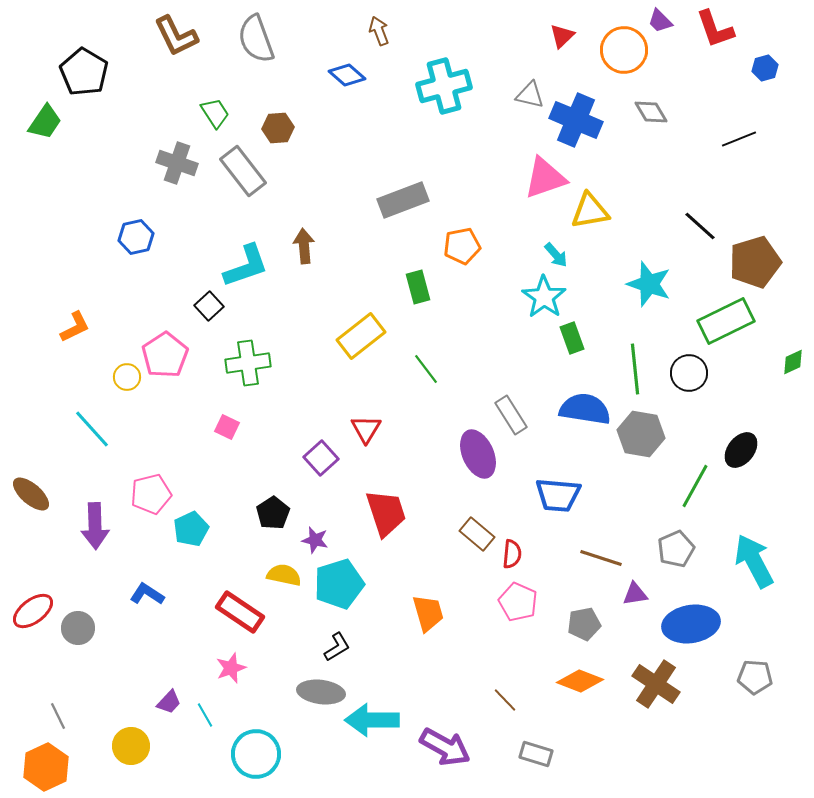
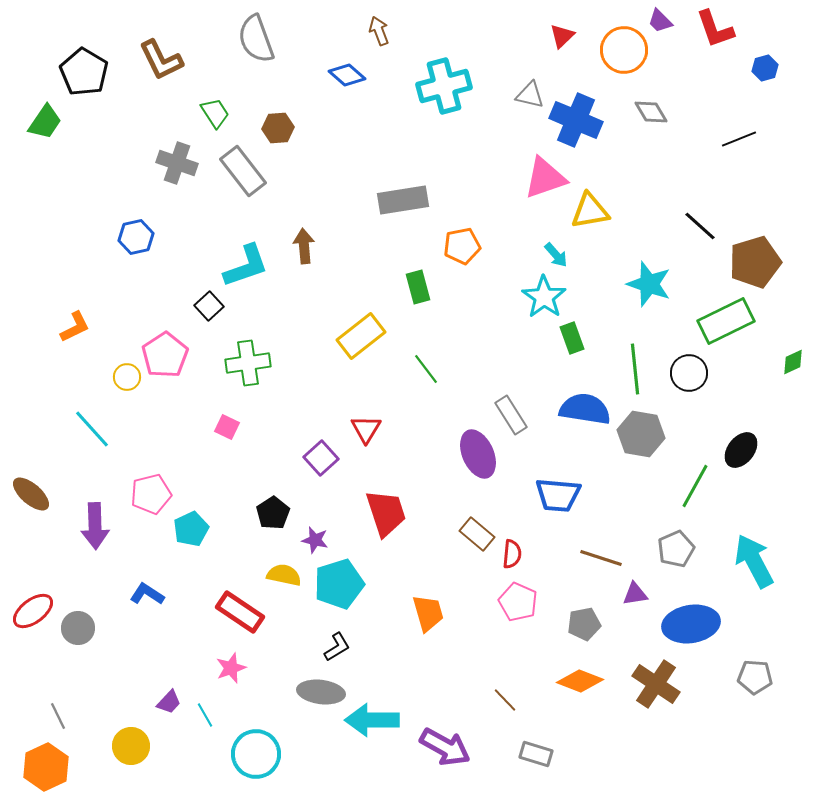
brown L-shape at (176, 36): moved 15 px left, 24 px down
gray rectangle at (403, 200): rotated 12 degrees clockwise
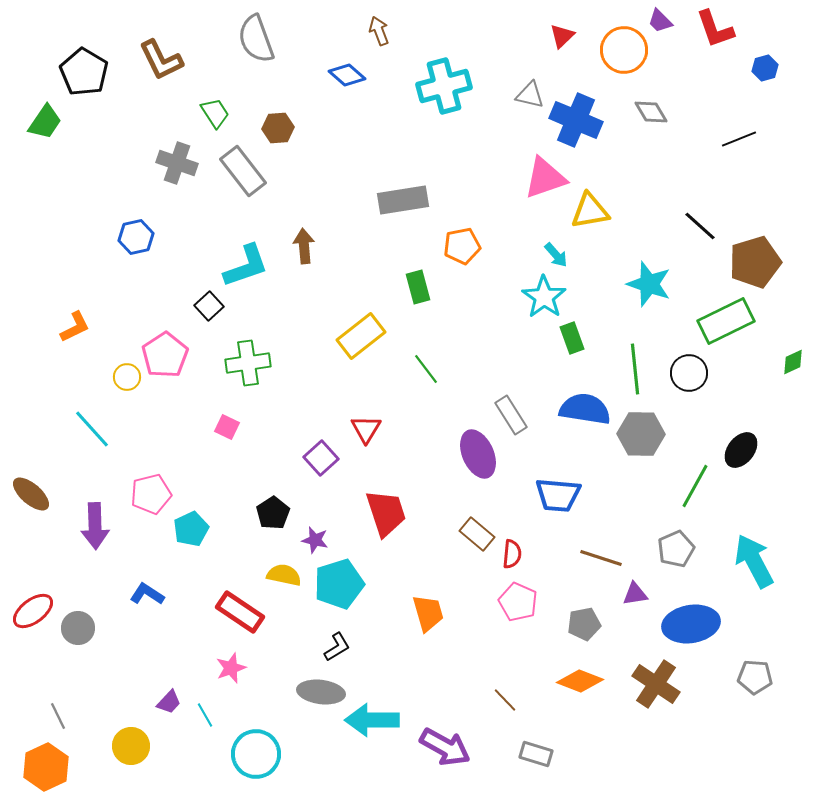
gray hexagon at (641, 434): rotated 9 degrees counterclockwise
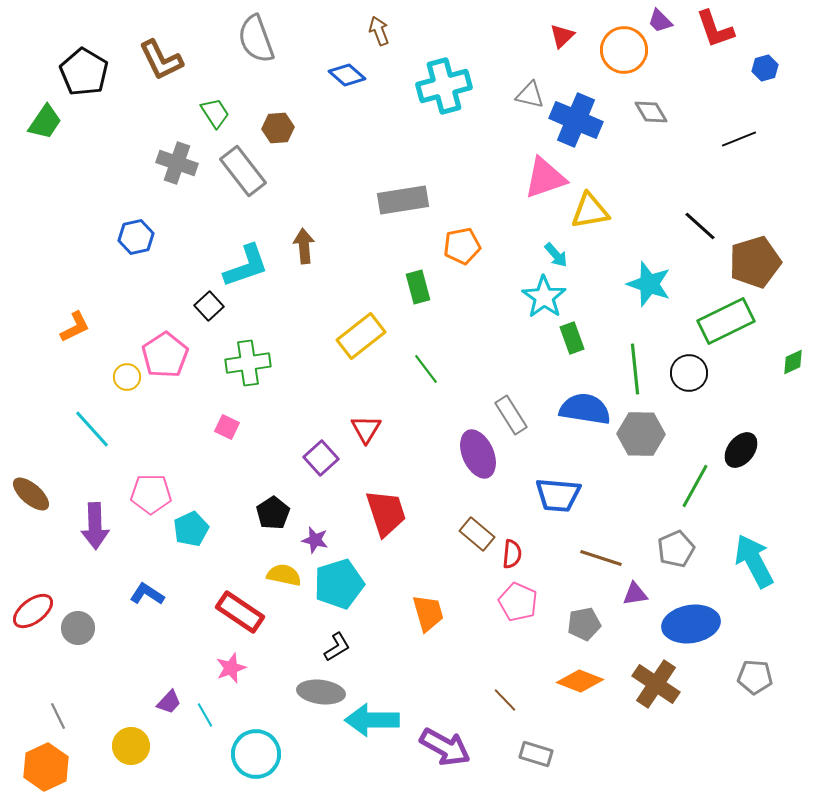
pink pentagon at (151, 494): rotated 15 degrees clockwise
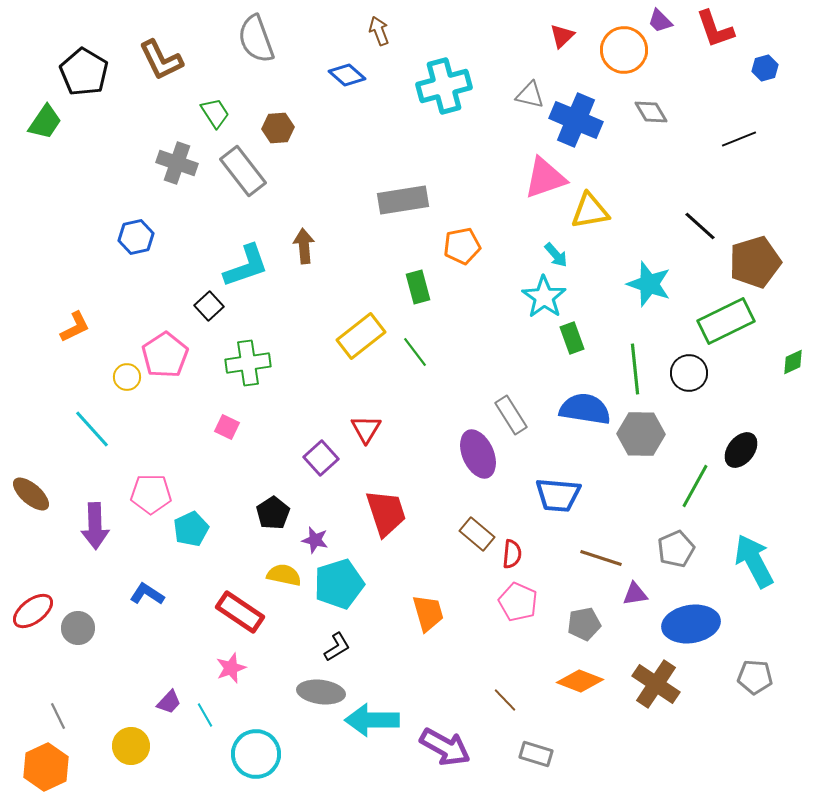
green line at (426, 369): moved 11 px left, 17 px up
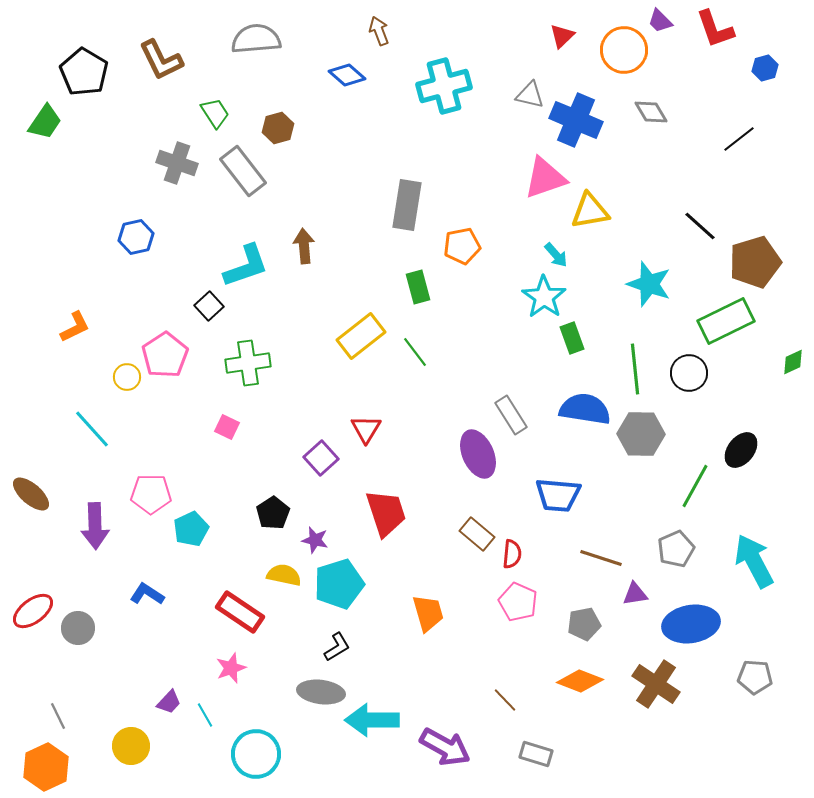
gray semicircle at (256, 39): rotated 105 degrees clockwise
brown hexagon at (278, 128): rotated 12 degrees counterclockwise
black line at (739, 139): rotated 16 degrees counterclockwise
gray rectangle at (403, 200): moved 4 px right, 5 px down; rotated 72 degrees counterclockwise
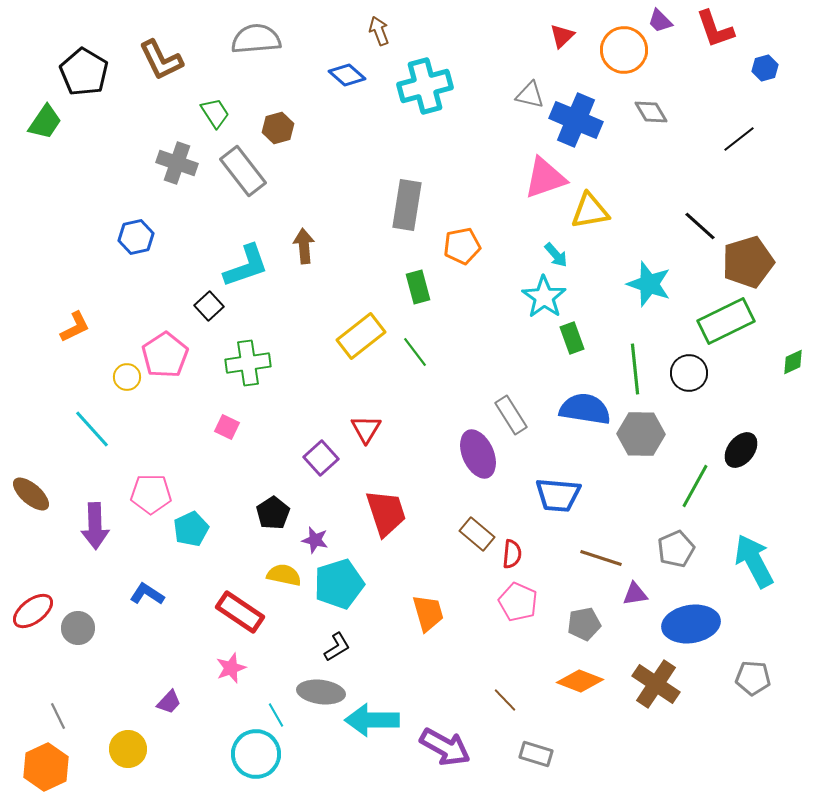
cyan cross at (444, 86): moved 19 px left
brown pentagon at (755, 262): moved 7 px left
gray pentagon at (755, 677): moved 2 px left, 1 px down
cyan line at (205, 715): moved 71 px right
yellow circle at (131, 746): moved 3 px left, 3 px down
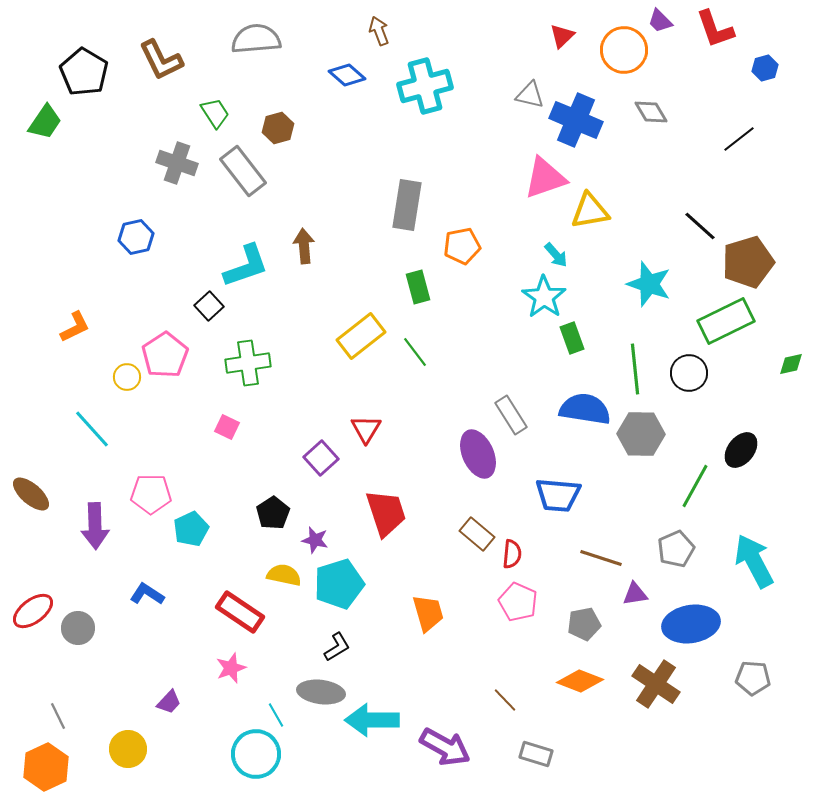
green diamond at (793, 362): moved 2 px left, 2 px down; rotated 12 degrees clockwise
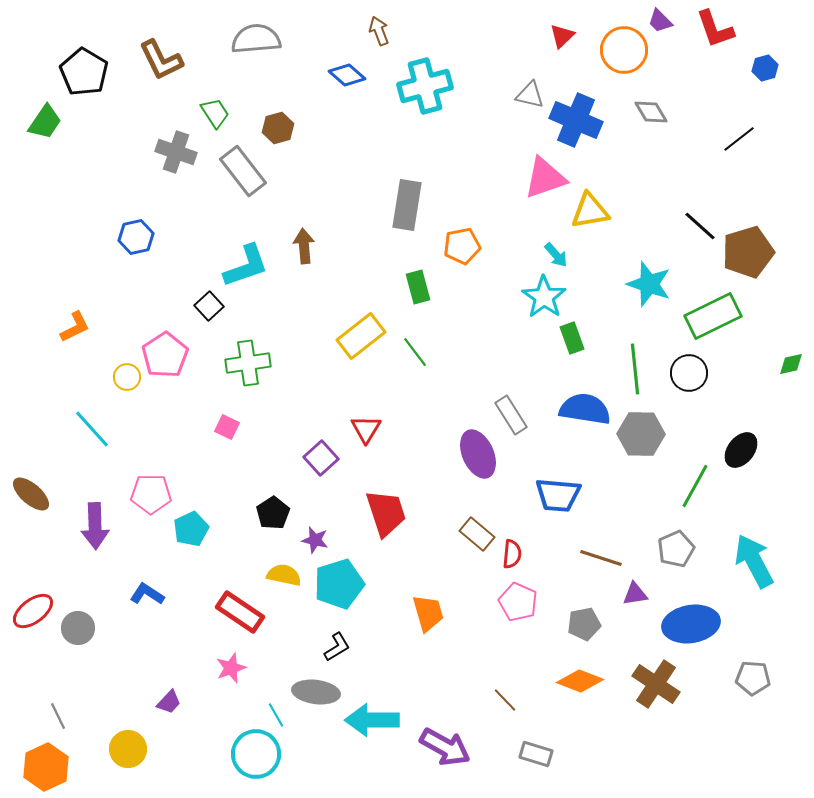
gray cross at (177, 163): moved 1 px left, 11 px up
brown pentagon at (748, 262): moved 10 px up
green rectangle at (726, 321): moved 13 px left, 5 px up
gray ellipse at (321, 692): moved 5 px left
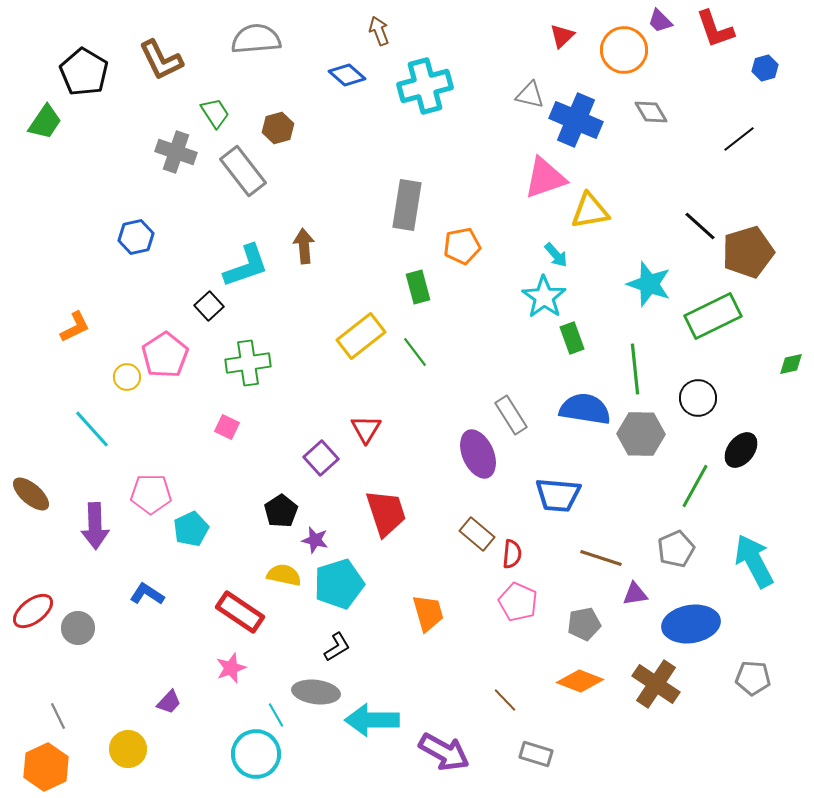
black circle at (689, 373): moved 9 px right, 25 px down
black pentagon at (273, 513): moved 8 px right, 2 px up
purple arrow at (445, 747): moved 1 px left, 5 px down
